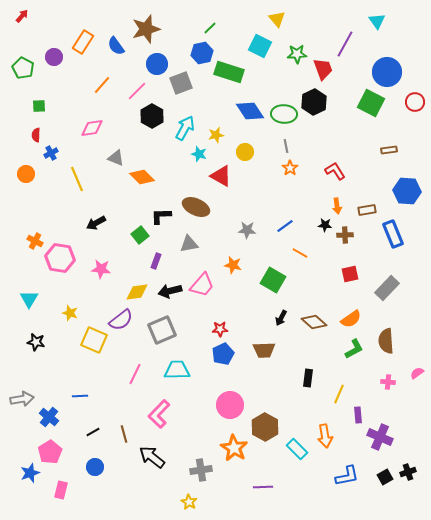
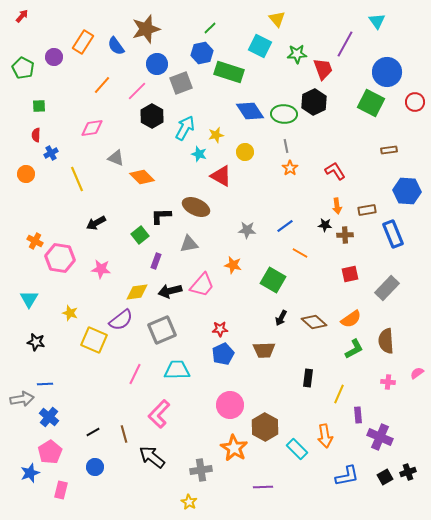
blue line at (80, 396): moved 35 px left, 12 px up
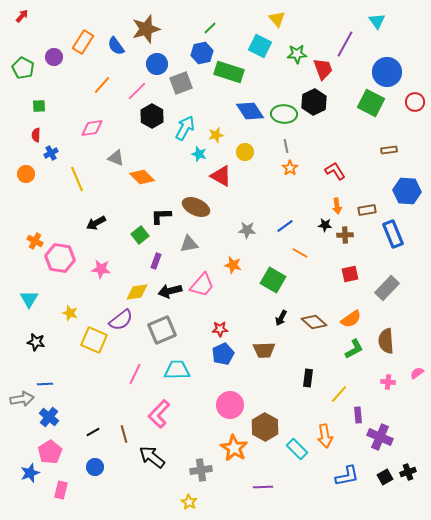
yellow line at (339, 394): rotated 18 degrees clockwise
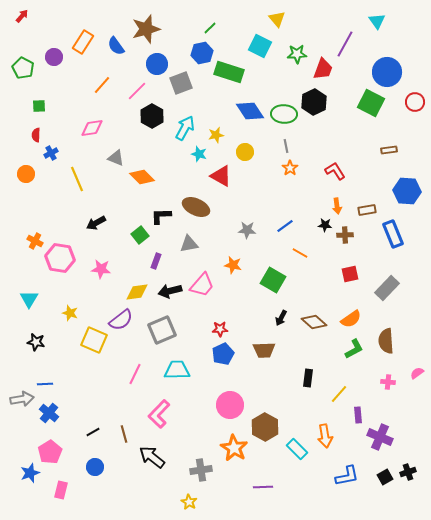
red trapezoid at (323, 69): rotated 40 degrees clockwise
blue cross at (49, 417): moved 4 px up
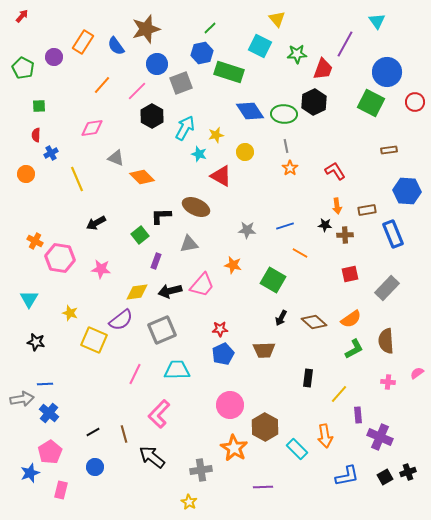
blue line at (285, 226): rotated 18 degrees clockwise
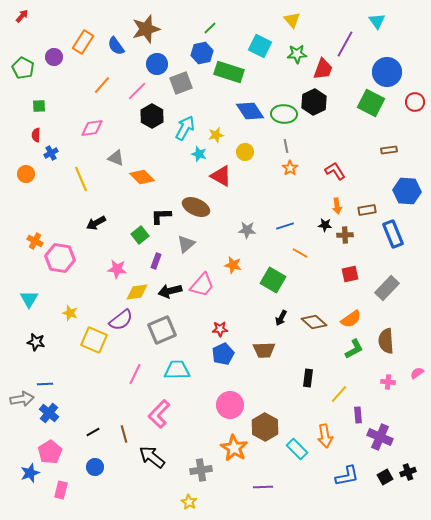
yellow triangle at (277, 19): moved 15 px right, 1 px down
yellow line at (77, 179): moved 4 px right
gray triangle at (189, 244): moved 3 px left; rotated 30 degrees counterclockwise
pink star at (101, 269): moved 16 px right
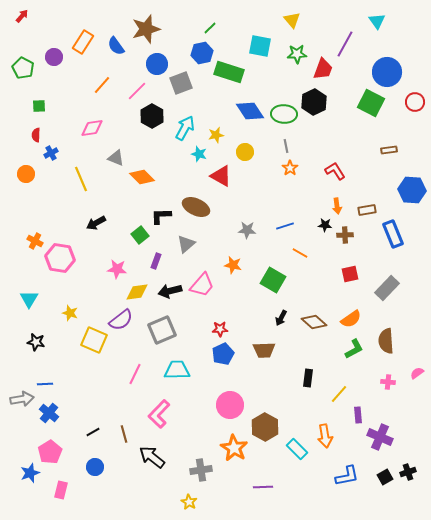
cyan square at (260, 46): rotated 15 degrees counterclockwise
blue hexagon at (407, 191): moved 5 px right, 1 px up
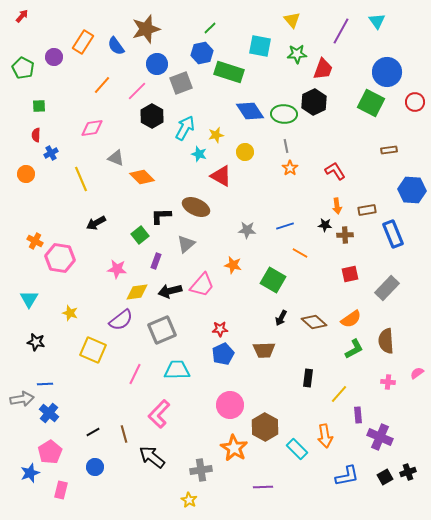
purple line at (345, 44): moved 4 px left, 13 px up
yellow square at (94, 340): moved 1 px left, 10 px down
yellow star at (189, 502): moved 2 px up
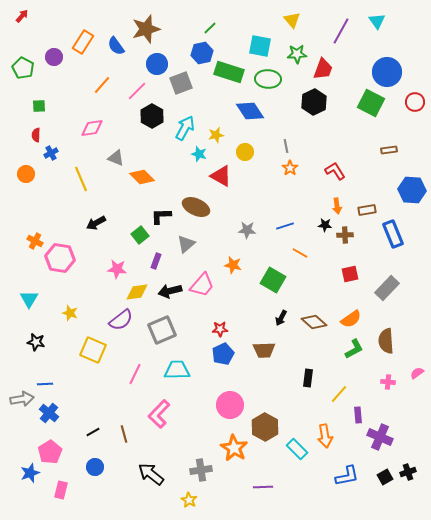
green ellipse at (284, 114): moved 16 px left, 35 px up
black arrow at (152, 457): moved 1 px left, 17 px down
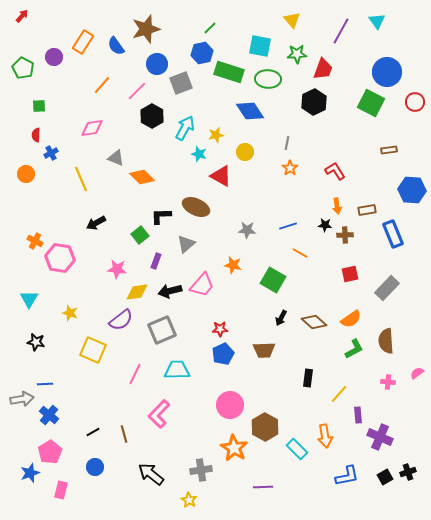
gray line at (286, 146): moved 1 px right, 3 px up; rotated 24 degrees clockwise
blue line at (285, 226): moved 3 px right
blue cross at (49, 413): moved 2 px down
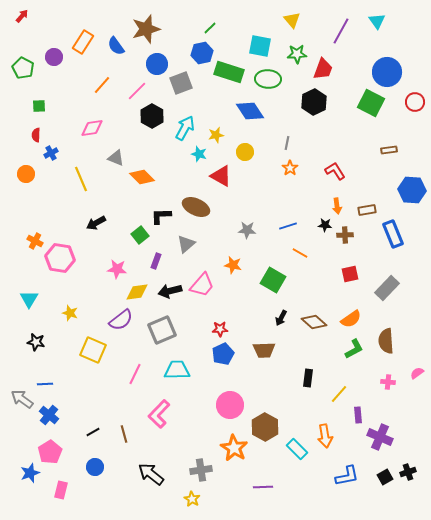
gray arrow at (22, 399): rotated 135 degrees counterclockwise
yellow star at (189, 500): moved 3 px right, 1 px up
